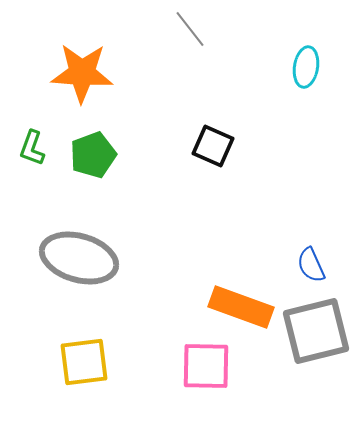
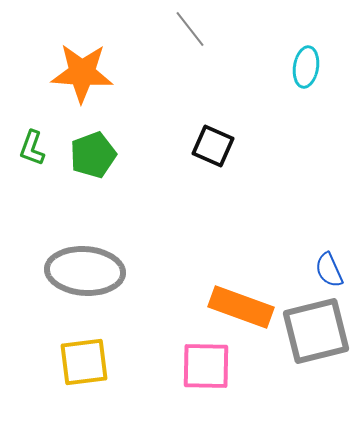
gray ellipse: moved 6 px right, 13 px down; rotated 12 degrees counterclockwise
blue semicircle: moved 18 px right, 5 px down
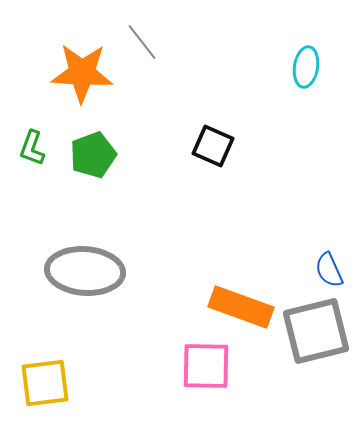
gray line: moved 48 px left, 13 px down
yellow square: moved 39 px left, 21 px down
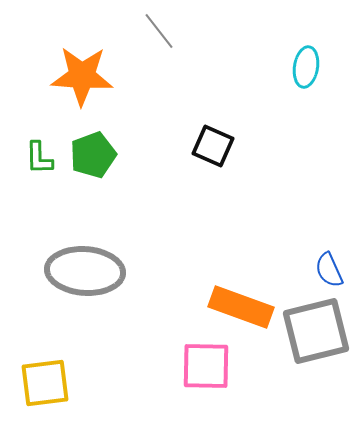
gray line: moved 17 px right, 11 px up
orange star: moved 3 px down
green L-shape: moved 7 px right, 10 px down; rotated 21 degrees counterclockwise
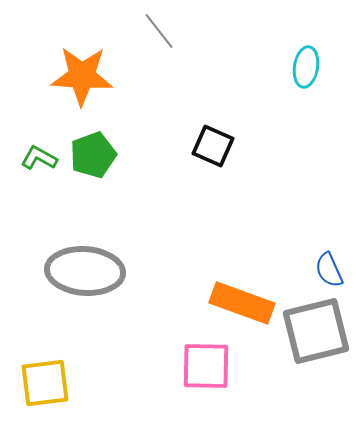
green L-shape: rotated 120 degrees clockwise
orange rectangle: moved 1 px right, 4 px up
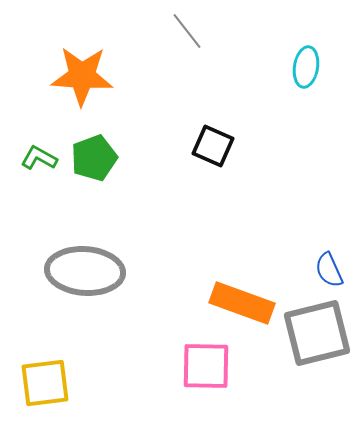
gray line: moved 28 px right
green pentagon: moved 1 px right, 3 px down
gray square: moved 1 px right, 2 px down
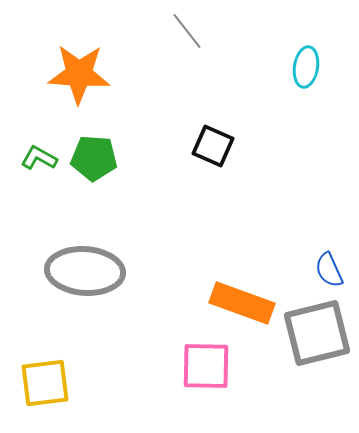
orange star: moved 3 px left, 2 px up
green pentagon: rotated 24 degrees clockwise
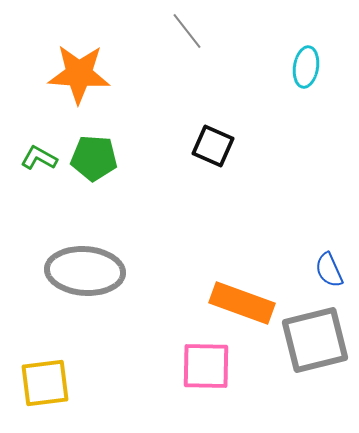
gray square: moved 2 px left, 7 px down
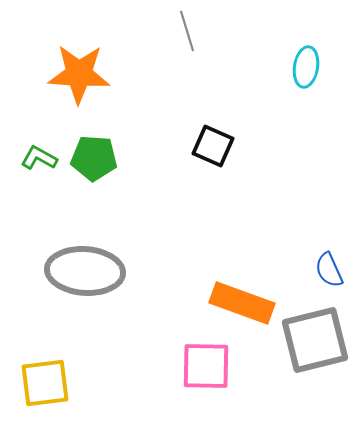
gray line: rotated 21 degrees clockwise
